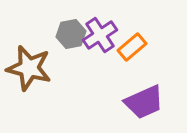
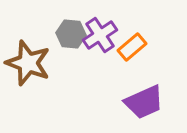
gray hexagon: rotated 16 degrees clockwise
brown star: moved 1 px left, 5 px up; rotated 6 degrees clockwise
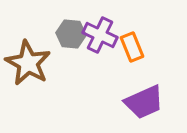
purple cross: rotated 32 degrees counterclockwise
orange rectangle: rotated 72 degrees counterclockwise
brown star: rotated 9 degrees clockwise
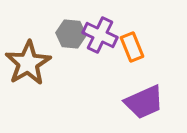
brown star: rotated 12 degrees clockwise
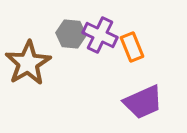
purple trapezoid: moved 1 px left
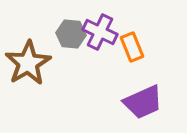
purple cross: moved 3 px up
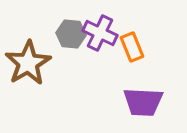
purple cross: moved 1 px down
purple trapezoid: rotated 27 degrees clockwise
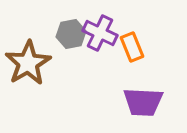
gray hexagon: rotated 16 degrees counterclockwise
